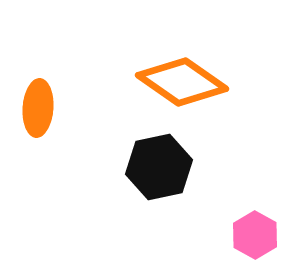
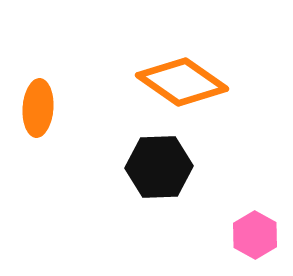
black hexagon: rotated 10 degrees clockwise
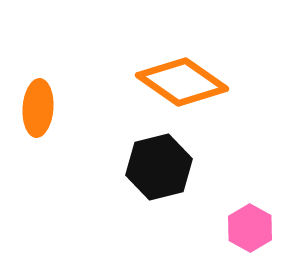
black hexagon: rotated 12 degrees counterclockwise
pink hexagon: moved 5 px left, 7 px up
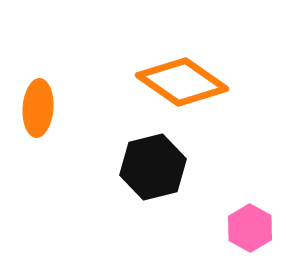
black hexagon: moved 6 px left
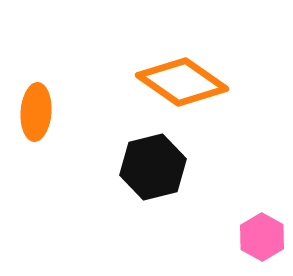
orange ellipse: moved 2 px left, 4 px down
pink hexagon: moved 12 px right, 9 px down
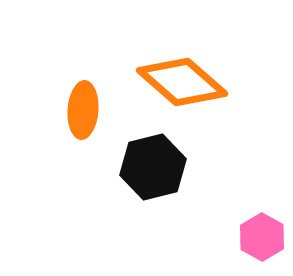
orange diamond: rotated 6 degrees clockwise
orange ellipse: moved 47 px right, 2 px up
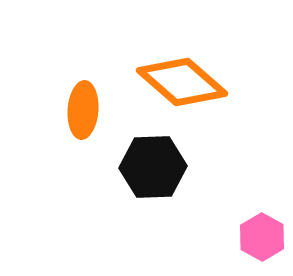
black hexagon: rotated 12 degrees clockwise
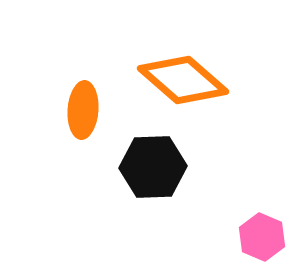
orange diamond: moved 1 px right, 2 px up
pink hexagon: rotated 6 degrees counterclockwise
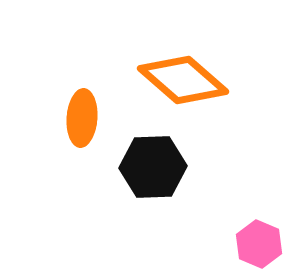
orange ellipse: moved 1 px left, 8 px down
pink hexagon: moved 3 px left, 7 px down
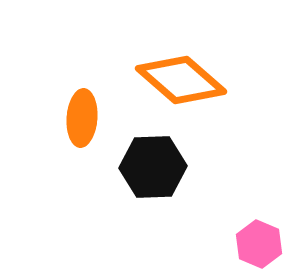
orange diamond: moved 2 px left
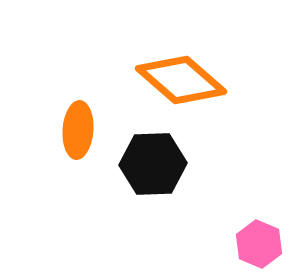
orange ellipse: moved 4 px left, 12 px down
black hexagon: moved 3 px up
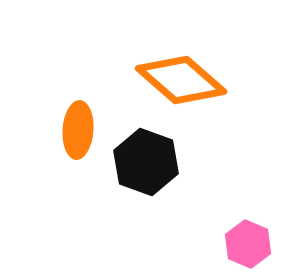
black hexagon: moved 7 px left, 2 px up; rotated 22 degrees clockwise
pink hexagon: moved 11 px left
